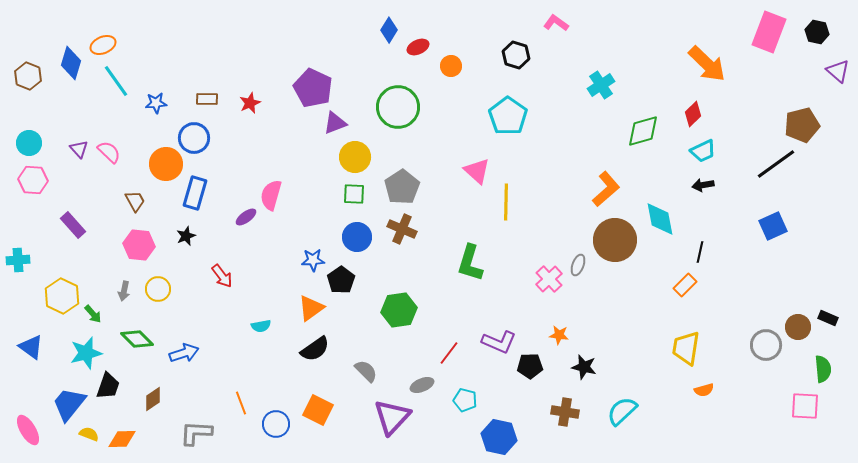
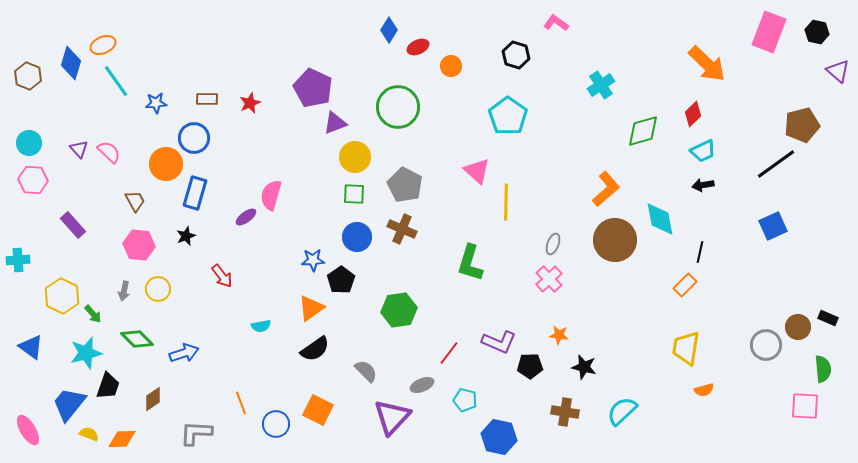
gray pentagon at (402, 187): moved 3 px right, 2 px up; rotated 12 degrees counterclockwise
gray ellipse at (578, 265): moved 25 px left, 21 px up
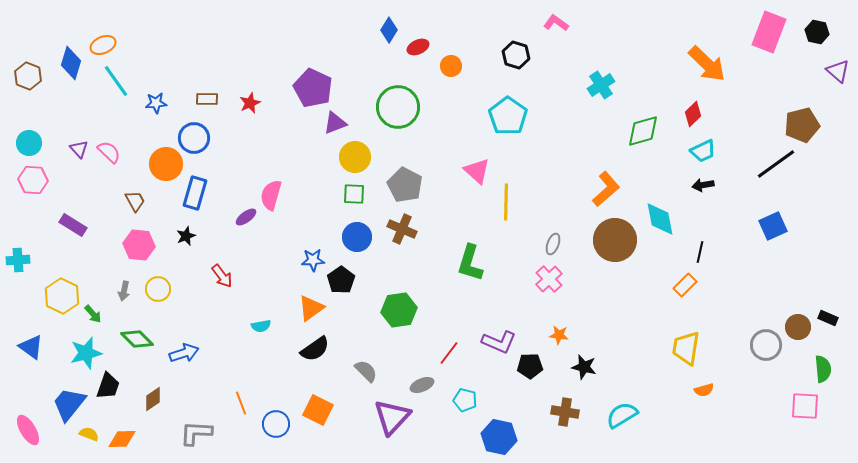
purple rectangle at (73, 225): rotated 16 degrees counterclockwise
cyan semicircle at (622, 411): moved 4 px down; rotated 12 degrees clockwise
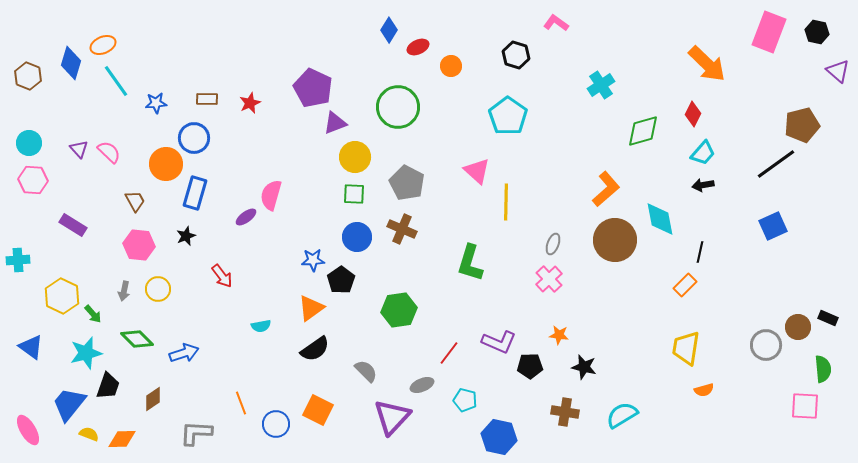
red diamond at (693, 114): rotated 20 degrees counterclockwise
cyan trapezoid at (703, 151): moved 2 px down; rotated 24 degrees counterclockwise
gray pentagon at (405, 185): moved 2 px right, 2 px up
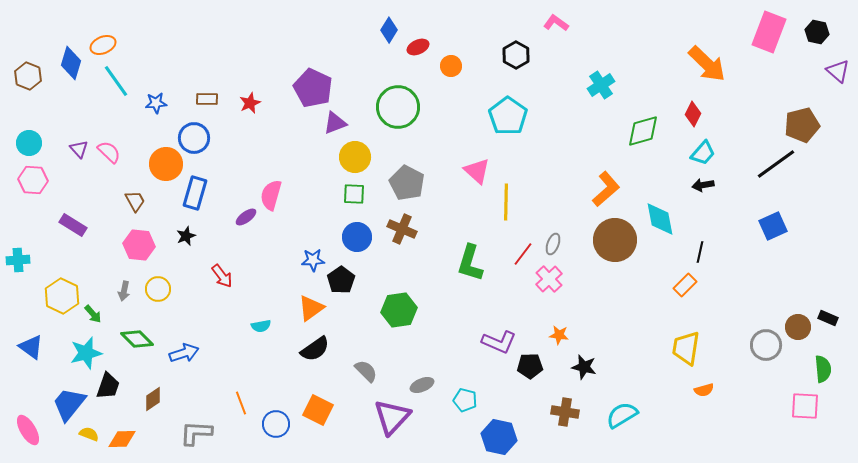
black hexagon at (516, 55): rotated 12 degrees clockwise
red line at (449, 353): moved 74 px right, 99 px up
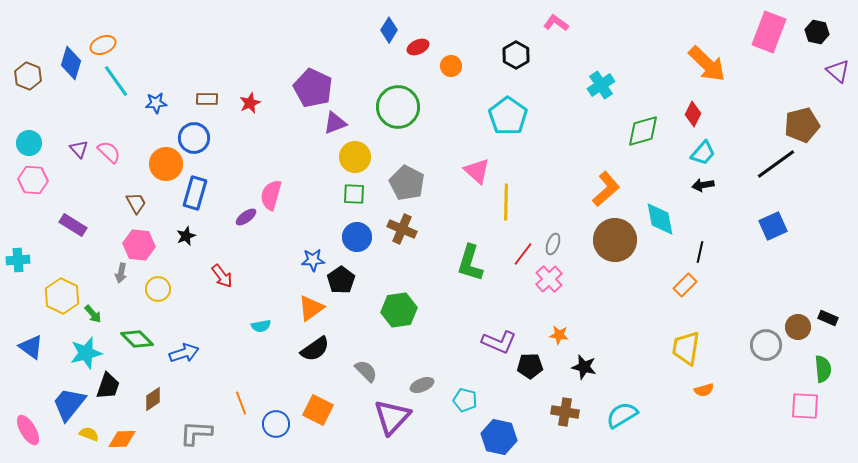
brown trapezoid at (135, 201): moved 1 px right, 2 px down
gray arrow at (124, 291): moved 3 px left, 18 px up
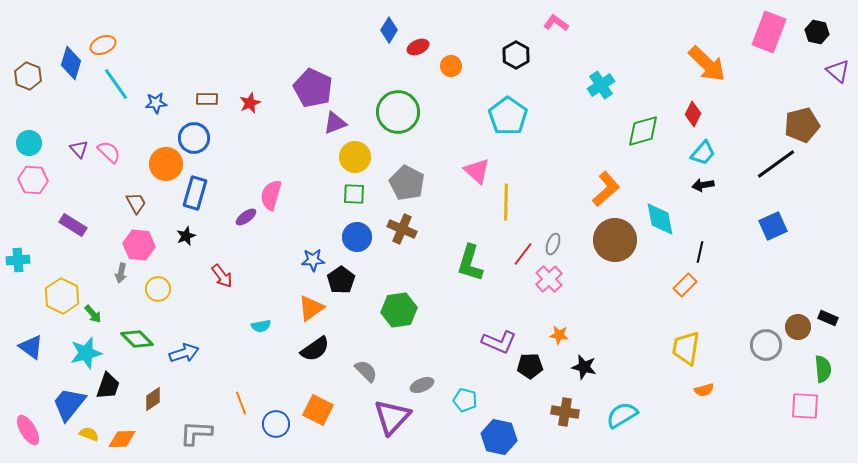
cyan line at (116, 81): moved 3 px down
green circle at (398, 107): moved 5 px down
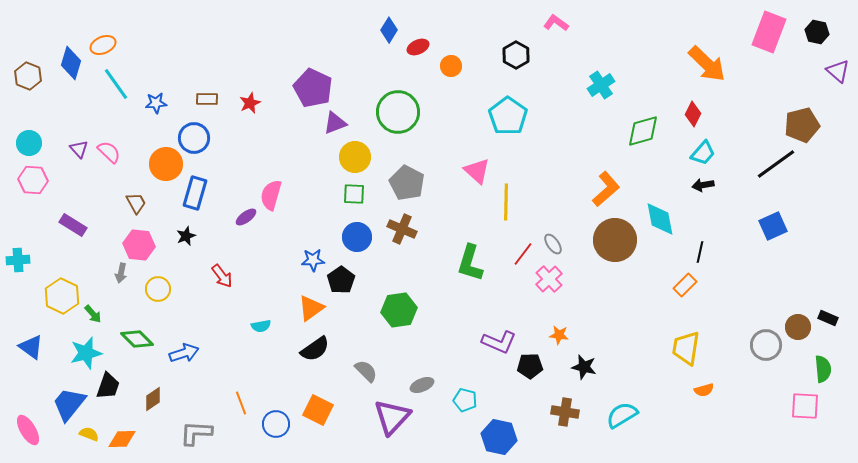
gray ellipse at (553, 244): rotated 55 degrees counterclockwise
